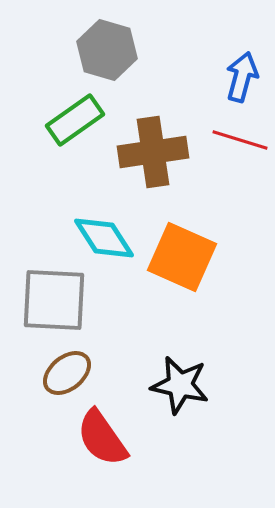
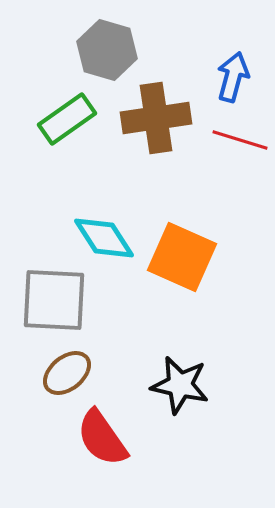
blue arrow: moved 9 px left
green rectangle: moved 8 px left, 1 px up
brown cross: moved 3 px right, 34 px up
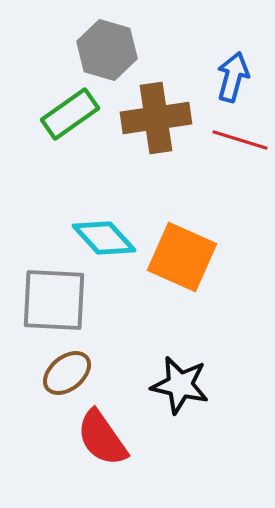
green rectangle: moved 3 px right, 5 px up
cyan diamond: rotated 10 degrees counterclockwise
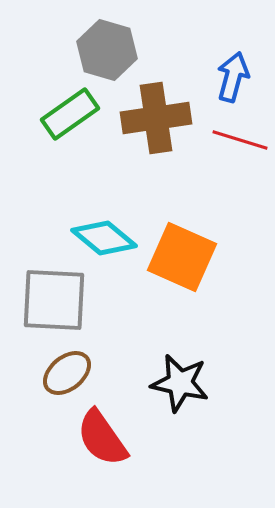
cyan diamond: rotated 8 degrees counterclockwise
black star: moved 2 px up
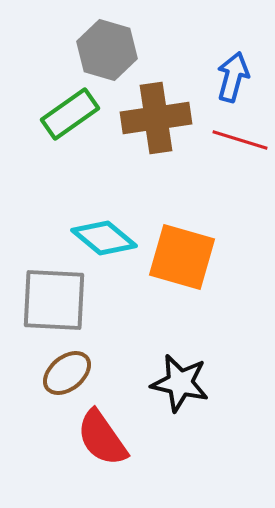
orange square: rotated 8 degrees counterclockwise
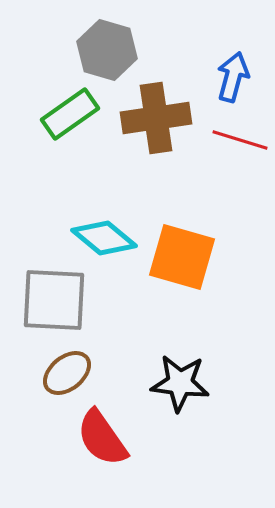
black star: rotated 6 degrees counterclockwise
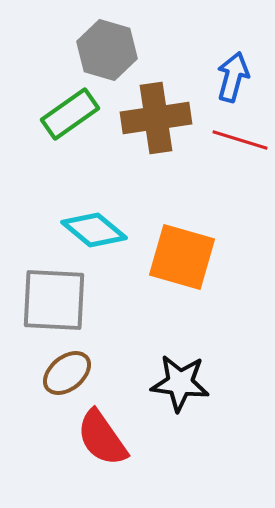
cyan diamond: moved 10 px left, 8 px up
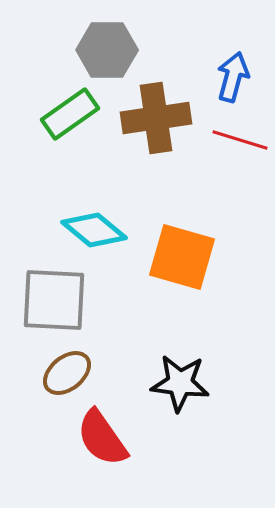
gray hexagon: rotated 16 degrees counterclockwise
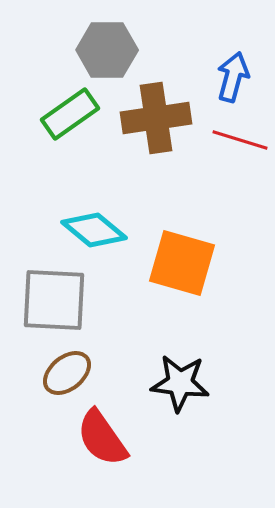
orange square: moved 6 px down
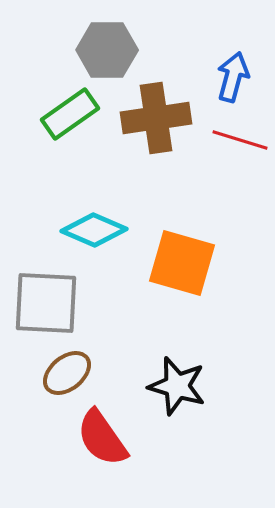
cyan diamond: rotated 16 degrees counterclockwise
gray square: moved 8 px left, 3 px down
black star: moved 3 px left, 3 px down; rotated 10 degrees clockwise
